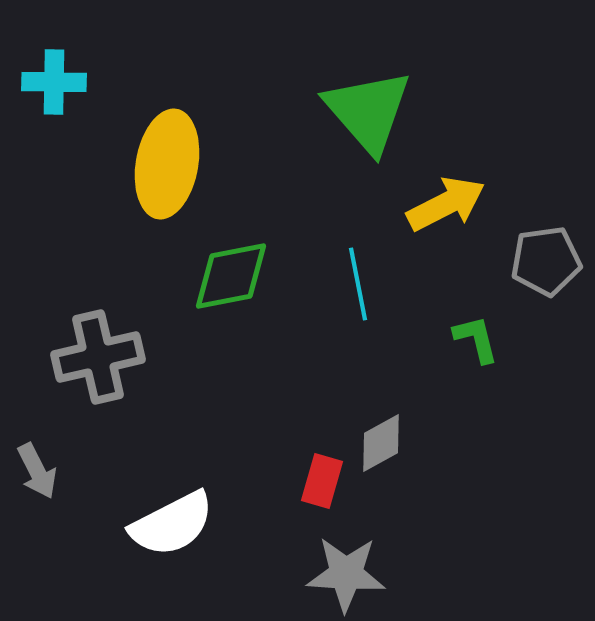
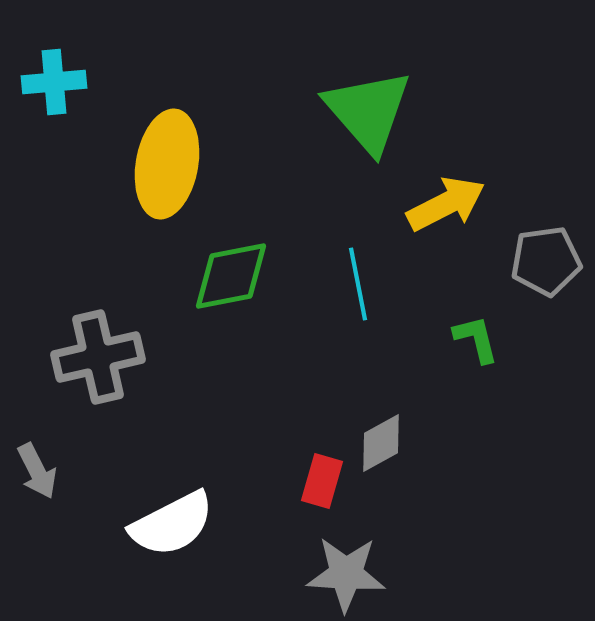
cyan cross: rotated 6 degrees counterclockwise
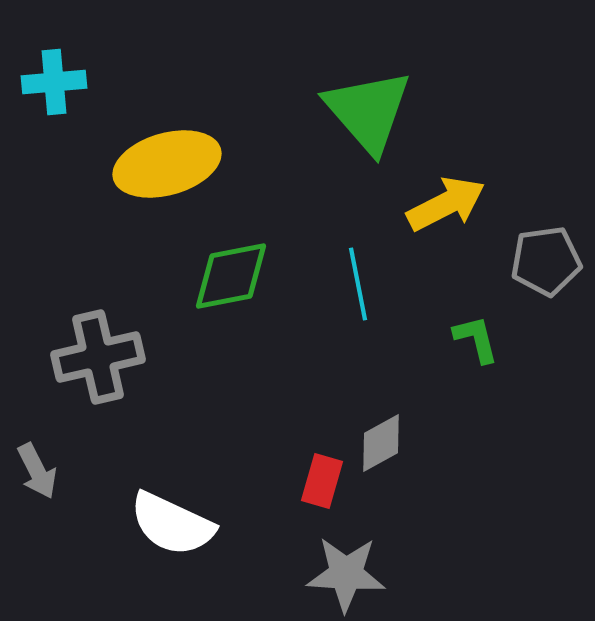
yellow ellipse: rotated 64 degrees clockwise
white semicircle: rotated 52 degrees clockwise
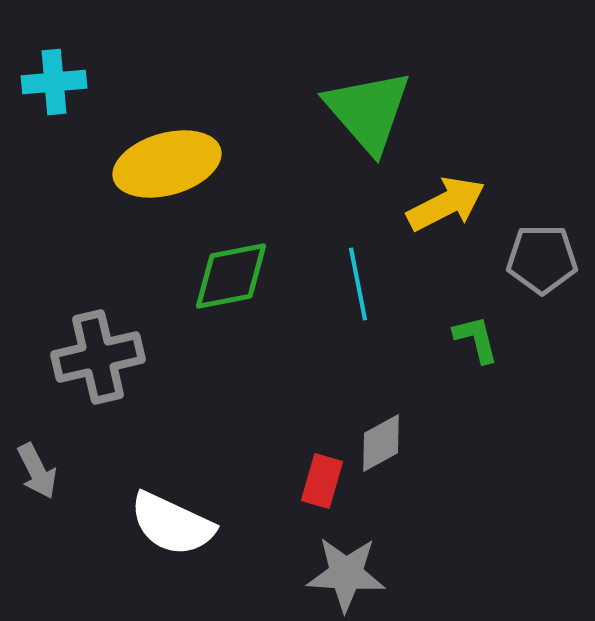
gray pentagon: moved 4 px left, 2 px up; rotated 8 degrees clockwise
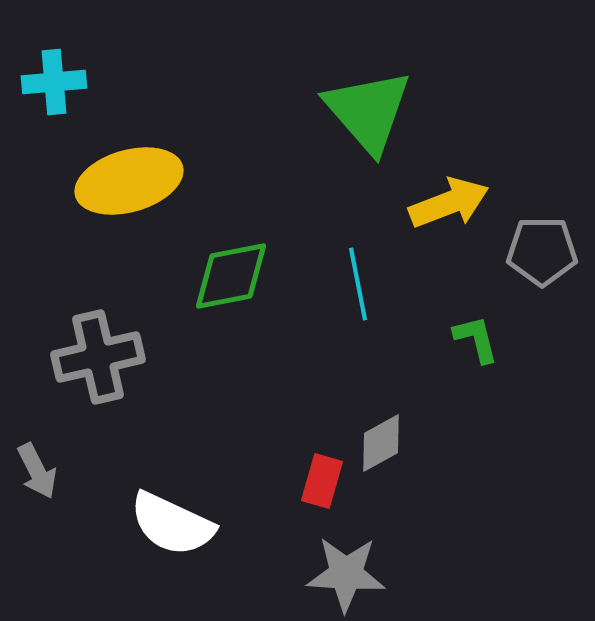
yellow ellipse: moved 38 px left, 17 px down
yellow arrow: moved 3 px right, 1 px up; rotated 6 degrees clockwise
gray pentagon: moved 8 px up
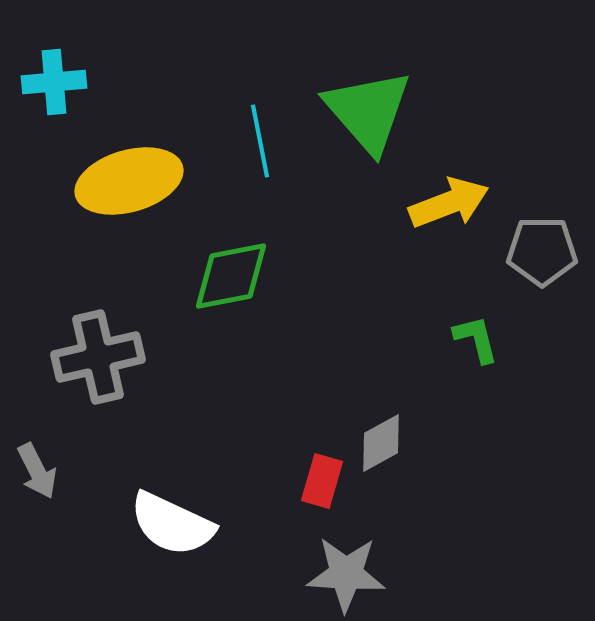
cyan line: moved 98 px left, 143 px up
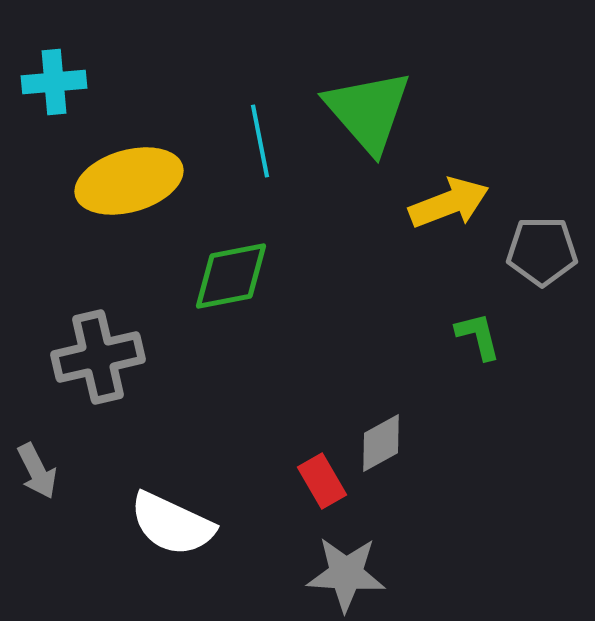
green L-shape: moved 2 px right, 3 px up
red rectangle: rotated 46 degrees counterclockwise
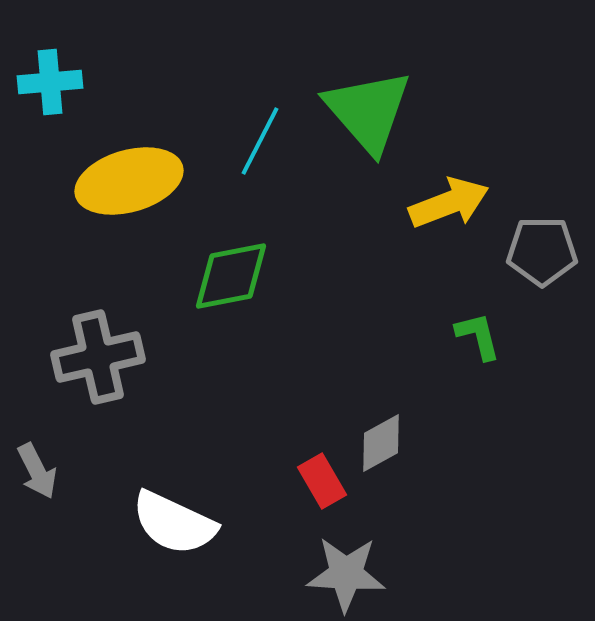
cyan cross: moved 4 px left
cyan line: rotated 38 degrees clockwise
white semicircle: moved 2 px right, 1 px up
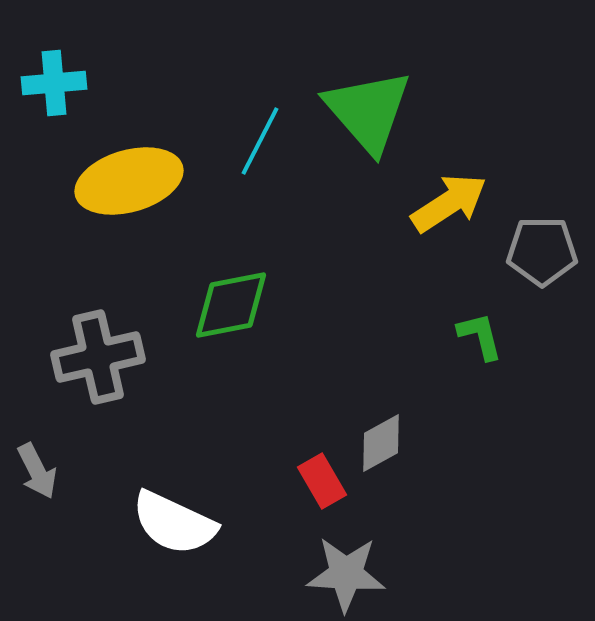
cyan cross: moved 4 px right, 1 px down
yellow arrow: rotated 12 degrees counterclockwise
green diamond: moved 29 px down
green L-shape: moved 2 px right
